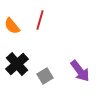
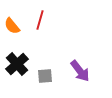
gray square: rotated 28 degrees clockwise
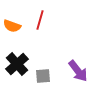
orange semicircle: rotated 30 degrees counterclockwise
purple arrow: moved 2 px left
gray square: moved 2 px left
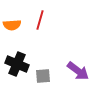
orange semicircle: moved 1 px up; rotated 24 degrees counterclockwise
black cross: rotated 25 degrees counterclockwise
purple arrow: rotated 15 degrees counterclockwise
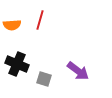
gray square: moved 1 px right, 3 px down; rotated 21 degrees clockwise
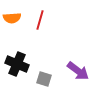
orange semicircle: moved 7 px up
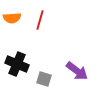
purple arrow: moved 1 px left
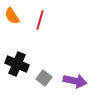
orange semicircle: moved 2 px up; rotated 60 degrees clockwise
purple arrow: moved 2 px left, 10 px down; rotated 25 degrees counterclockwise
gray square: moved 1 px up; rotated 21 degrees clockwise
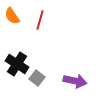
black cross: rotated 10 degrees clockwise
gray square: moved 7 px left
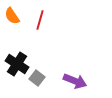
purple arrow: rotated 10 degrees clockwise
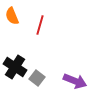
orange semicircle: rotated 12 degrees clockwise
red line: moved 5 px down
black cross: moved 2 px left, 3 px down
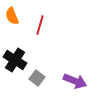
black cross: moved 7 px up
